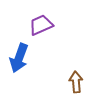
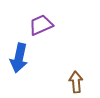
blue arrow: rotated 8 degrees counterclockwise
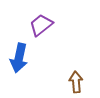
purple trapezoid: rotated 15 degrees counterclockwise
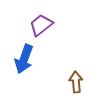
blue arrow: moved 5 px right, 1 px down; rotated 8 degrees clockwise
